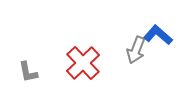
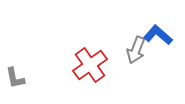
red cross: moved 7 px right, 2 px down; rotated 8 degrees clockwise
gray L-shape: moved 13 px left, 6 px down
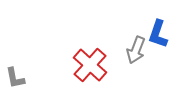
blue L-shape: moved 1 px up; rotated 112 degrees counterclockwise
red cross: rotated 12 degrees counterclockwise
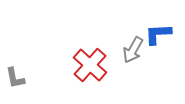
blue L-shape: rotated 68 degrees clockwise
gray arrow: moved 3 px left; rotated 8 degrees clockwise
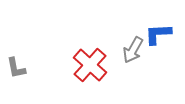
gray L-shape: moved 1 px right, 10 px up
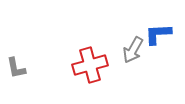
red cross: rotated 32 degrees clockwise
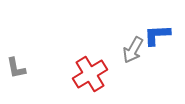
blue L-shape: moved 1 px left, 1 px down
red cross: moved 9 px down; rotated 16 degrees counterclockwise
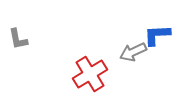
gray arrow: moved 2 px down; rotated 36 degrees clockwise
gray L-shape: moved 2 px right, 29 px up
